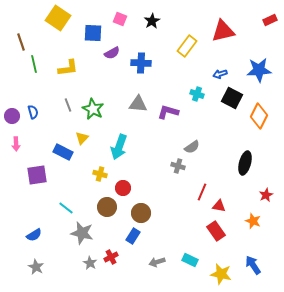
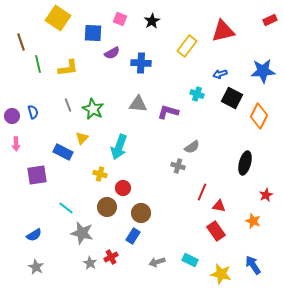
green line at (34, 64): moved 4 px right
blue star at (259, 70): moved 4 px right, 1 px down
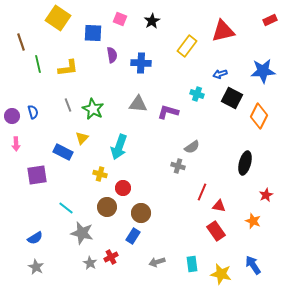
purple semicircle at (112, 53): moved 2 px down; rotated 70 degrees counterclockwise
blue semicircle at (34, 235): moved 1 px right, 3 px down
cyan rectangle at (190, 260): moved 2 px right, 4 px down; rotated 56 degrees clockwise
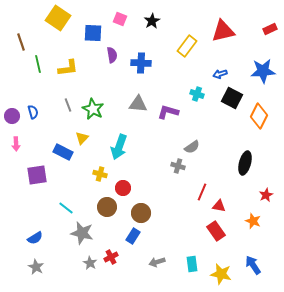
red rectangle at (270, 20): moved 9 px down
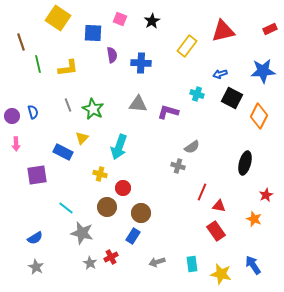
orange star at (253, 221): moved 1 px right, 2 px up
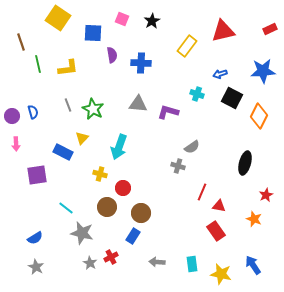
pink square at (120, 19): moved 2 px right
gray arrow at (157, 262): rotated 21 degrees clockwise
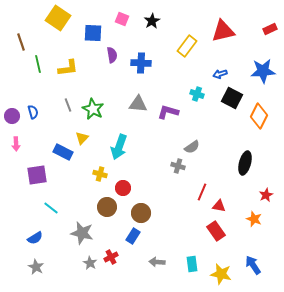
cyan line at (66, 208): moved 15 px left
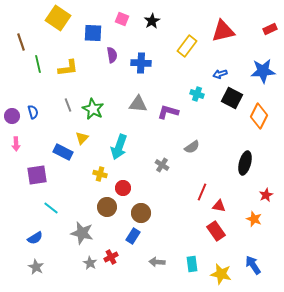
gray cross at (178, 166): moved 16 px left, 1 px up; rotated 16 degrees clockwise
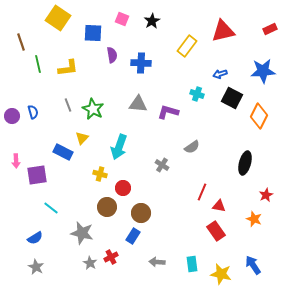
pink arrow at (16, 144): moved 17 px down
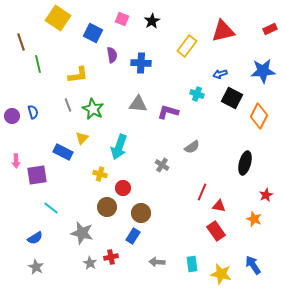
blue square at (93, 33): rotated 24 degrees clockwise
yellow L-shape at (68, 68): moved 10 px right, 7 px down
red cross at (111, 257): rotated 16 degrees clockwise
